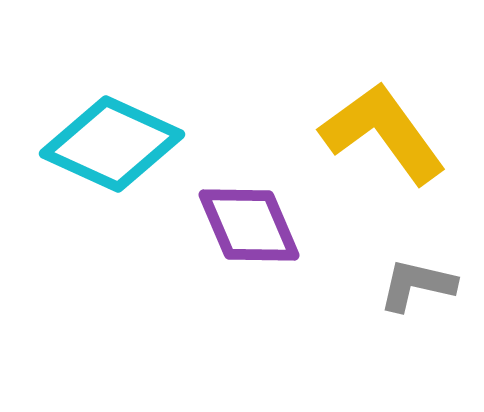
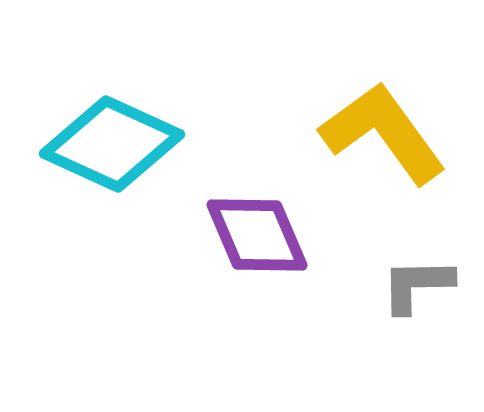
purple diamond: moved 8 px right, 10 px down
gray L-shape: rotated 14 degrees counterclockwise
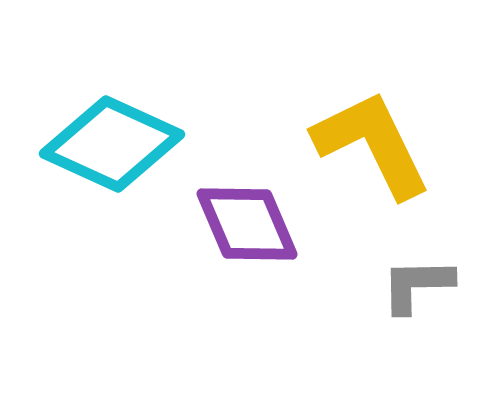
yellow L-shape: moved 11 px left, 11 px down; rotated 10 degrees clockwise
purple diamond: moved 10 px left, 11 px up
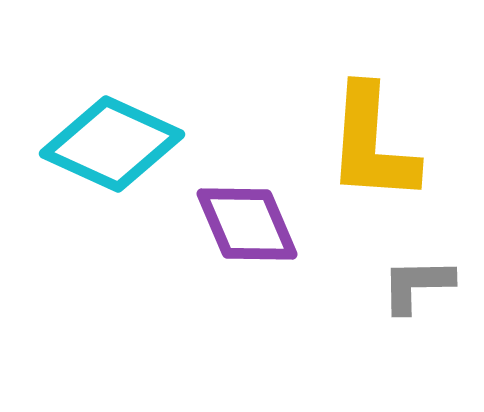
yellow L-shape: rotated 150 degrees counterclockwise
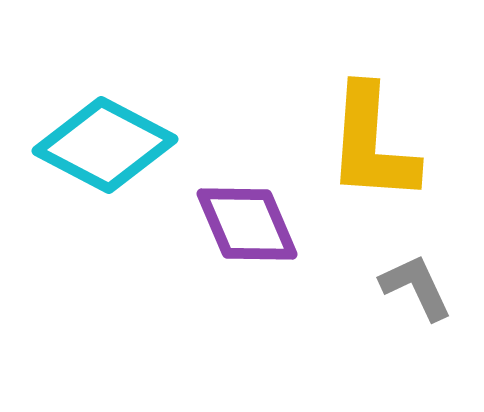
cyan diamond: moved 7 px left, 1 px down; rotated 3 degrees clockwise
gray L-shape: moved 1 px left, 2 px down; rotated 66 degrees clockwise
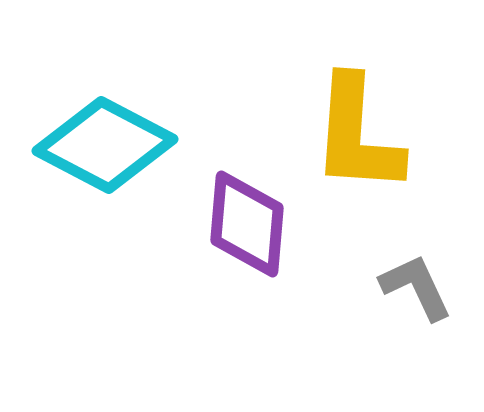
yellow L-shape: moved 15 px left, 9 px up
purple diamond: rotated 28 degrees clockwise
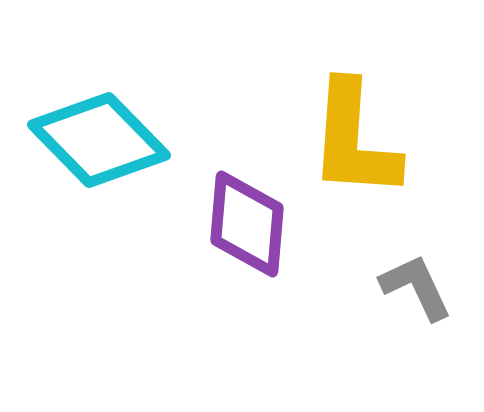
yellow L-shape: moved 3 px left, 5 px down
cyan diamond: moved 6 px left, 5 px up; rotated 18 degrees clockwise
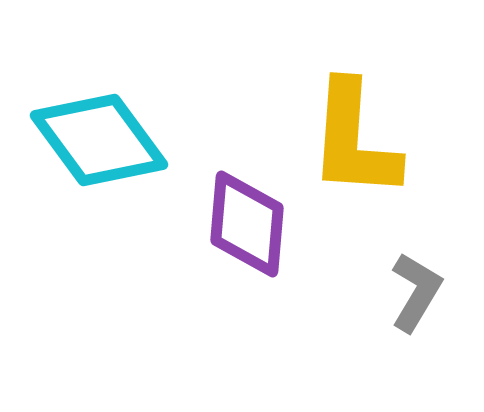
cyan diamond: rotated 8 degrees clockwise
gray L-shape: moved 5 px down; rotated 56 degrees clockwise
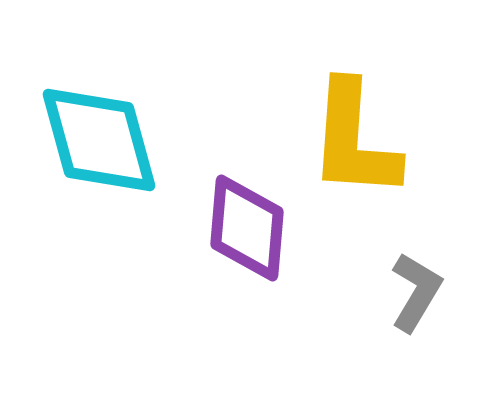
cyan diamond: rotated 21 degrees clockwise
purple diamond: moved 4 px down
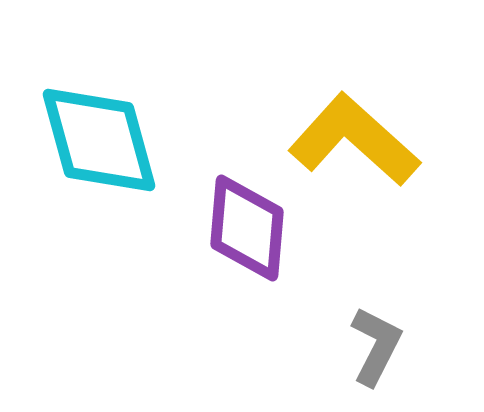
yellow L-shape: rotated 128 degrees clockwise
gray L-shape: moved 40 px left, 54 px down; rotated 4 degrees counterclockwise
